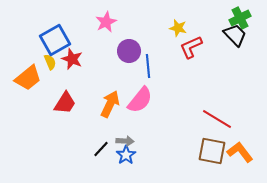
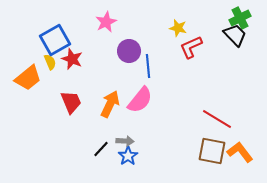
red trapezoid: moved 6 px right, 1 px up; rotated 55 degrees counterclockwise
blue star: moved 2 px right, 1 px down
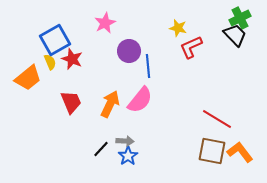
pink star: moved 1 px left, 1 px down
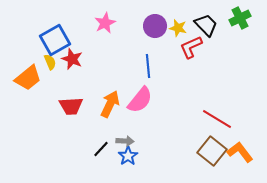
black trapezoid: moved 29 px left, 10 px up
purple circle: moved 26 px right, 25 px up
red trapezoid: moved 4 px down; rotated 110 degrees clockwise
brown square: rotated 28 degrees clockwise
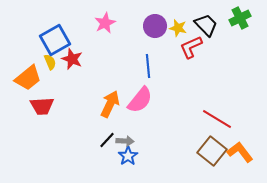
red trapezoid: moved 29 px left
black line: moved 6 px right, 9 px up
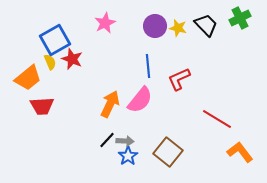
red L-shape: moved 12 px left, 32 px down
brown square: moved 44 px left, 1 px down
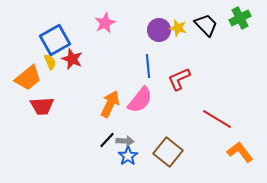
purple circle: moved 4 px right, 4 px down
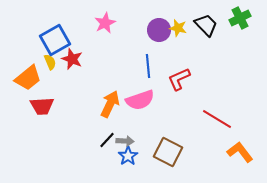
pink semicircle: rotated 32 degrees clockwise
brown square: rotated 12 degrees counterclockwise
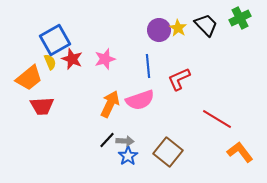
pink star: moved 36 px down; rotated 10 degrees clockwise
yellow star: rotated 18 degrees clockwise
orange trapezoid: moved 1 px right
brown square: rotated 12 degrees clockwise
